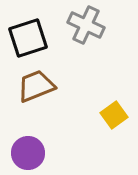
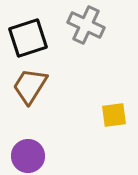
brown trapezoid: moved 6 px left; rotated 36 degrees counterclockwise
yellow square: rotated 28 degrees clockwise
purple circle: moved 3 px down
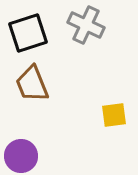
black square: moved 5 px up
brown trapezoid: moved 2 px right, 2 px up; rotated 54 degrees counterclockwise
purple circle: moved 7 px left
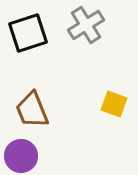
gray cross: rotated 33 degrees clockwise
brown trapezoid: moved 26 px down
yellow square: moved 11 px up; rotated 28 degrees clockwise
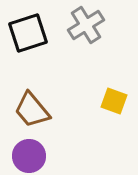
yellow square: moved 3 px up
brown trapezoid: rotated 18 degrees counterclockwise
purple circle: moved 8 px right
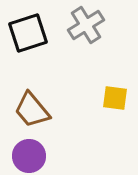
yellow square: moved 1 px right, 3 px up; rotated 12 degrees counterclockwise
